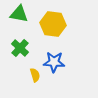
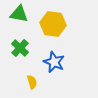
blue star: rotated 20 degrees clockwise
yellow semicircle: moved 3 px left, 7 px down
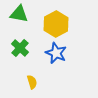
yellow hexagon: moved 3 px right; rotated 25 degrees clockwise
blue star: moved 2 px right, 9 px up
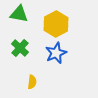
blue star: rotated 25 degrees clockwise
yellow semicircle: rotated 24 degrees clockwise
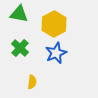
yellow hexagon: moved 2 px left
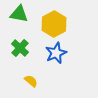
yellow semicircle: moved 1 px left, 1 px up; rotated 56 degrees counterclockwise
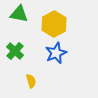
green cross: moved 5 px left, 3 px down
yellow semicircle: rotated 32 degrees clockwise
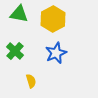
yellow hexagon: moved 1 px left, 5 px up
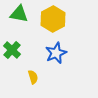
green cross: moved 3 px left, 1 px up
yellow semicircle: moved 2 px right, 4 px up
